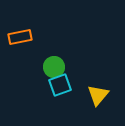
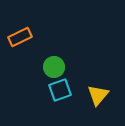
orange rectangle: rotated 15 degrees counterclockwise
cyan square: moved 5 px down
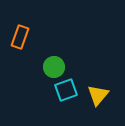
orange rectangle: rotated 45 degrees counterclockwise
cyan square: moved 6 px right
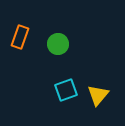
green circle: moved 4 px right, 23 px up
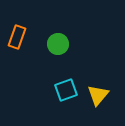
orange rectangle: moved 3 px left
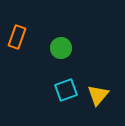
green circle: moved 3 px right, 4 px down
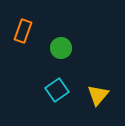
orange rectangle: moved 6 px right, 6 px up
cyan square: moved 9 px left; rotated 15 degrees counterclockwise
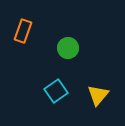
green circle: moved 7 px right
cyan square: moved 1 px left, 1 px down
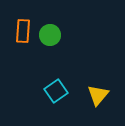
orange rectangle: rotated 15 degrees counterclockwise
green circle: moved 18 px left, 13 px up
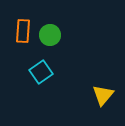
cyan square: moved 15 px left, 19 px up
yellow triangle: moved 5 px right
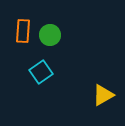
yellow triangle: rotated 20 degrees clockwise
